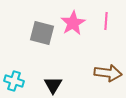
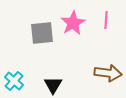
pink line: moved 1 px up
gray square: rotated 20 degrees counterclockwise
cyan cross: rotated 24 degrees clockwise
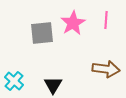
brown arrow: moved 2 px left, 4 px up
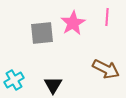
pink line: moved 1 px right, 3 px up
brown arrow: rotated 20 degrees clockwise
cyan cross: moved 1 px up; rotated 18 degrees clockwise
